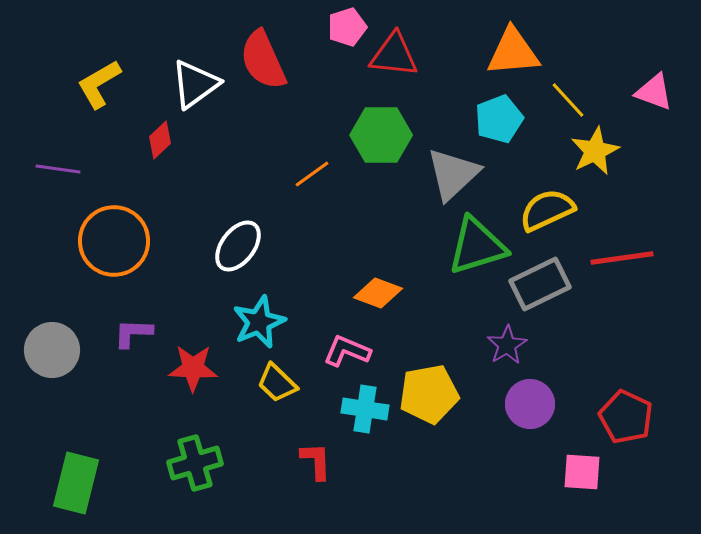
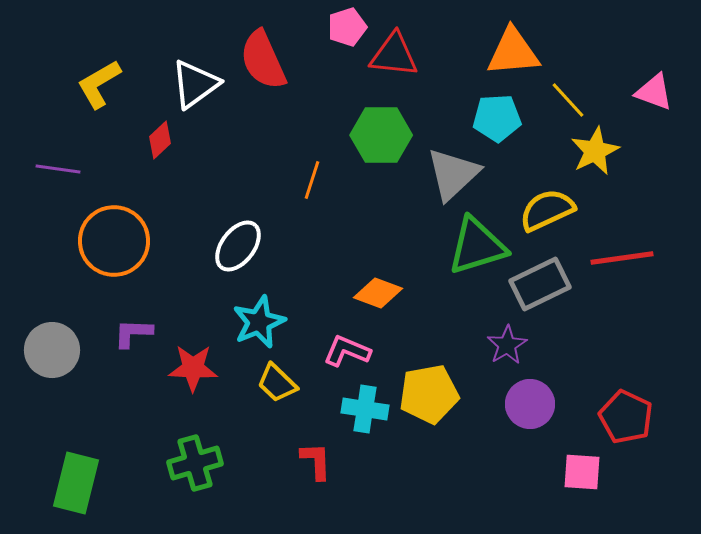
cyan pentagon: moved 2 px left, 1 px up; rotated 18 degrees clockwise
orange line: moved 6 px down; rotated 36 degrees counterclockwise
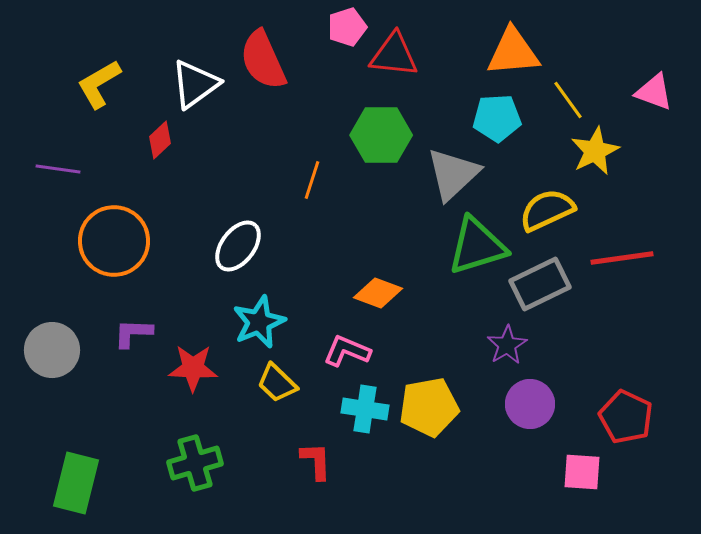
yellow line: rotated 6 degrees clockwise
yellow pentagon: moved 13 px down
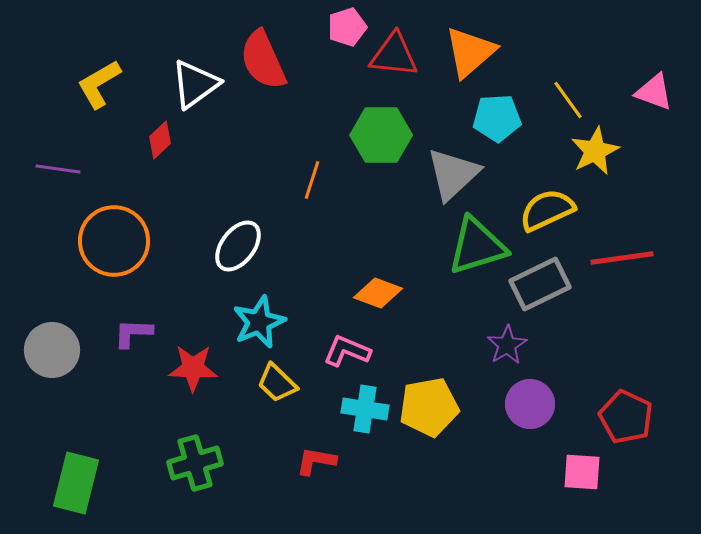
orange triangle: moved 43 px left; rotated 36 degrees counterclockwise
red L-shape: rotated 78 degrees counterclockwise
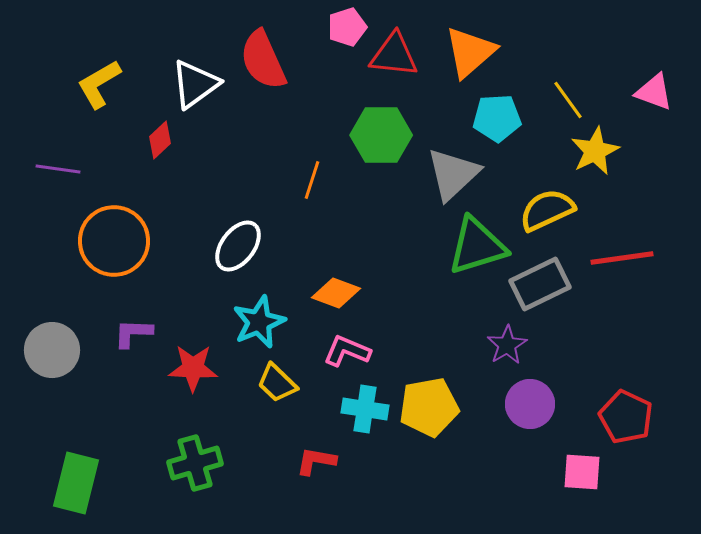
orange diamond: moved 42 px left
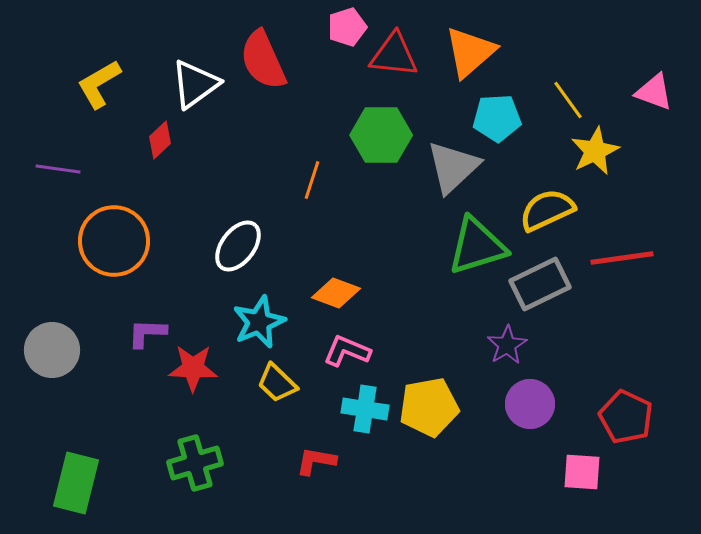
gray triangle: moved 7 px up
purple L-shape: moved 14 px right
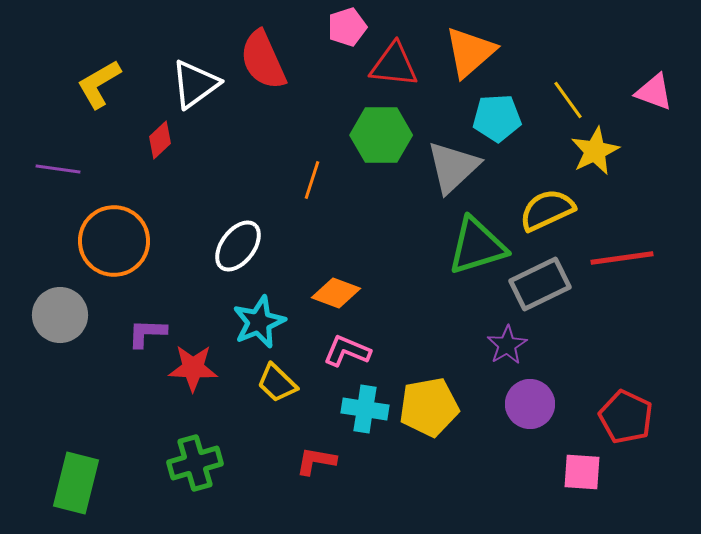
red triangle: moved 10 px down
gray circle: moved 8 px right, 35 px up
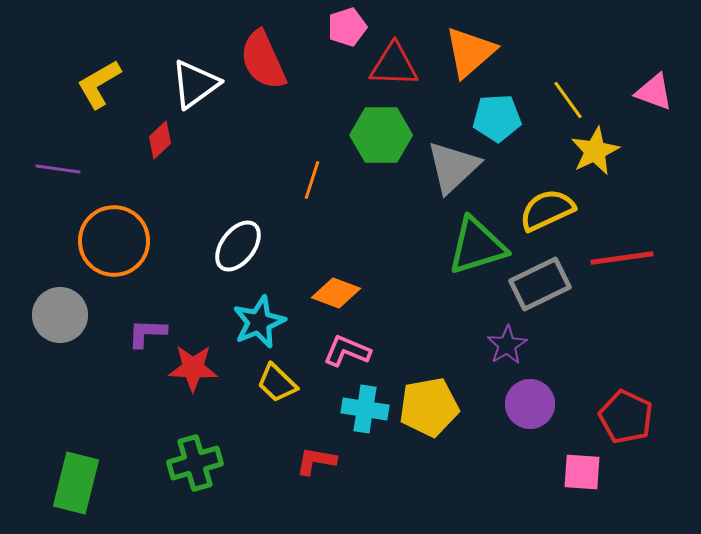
red triangle: rotated 4 degrees counterclockwise
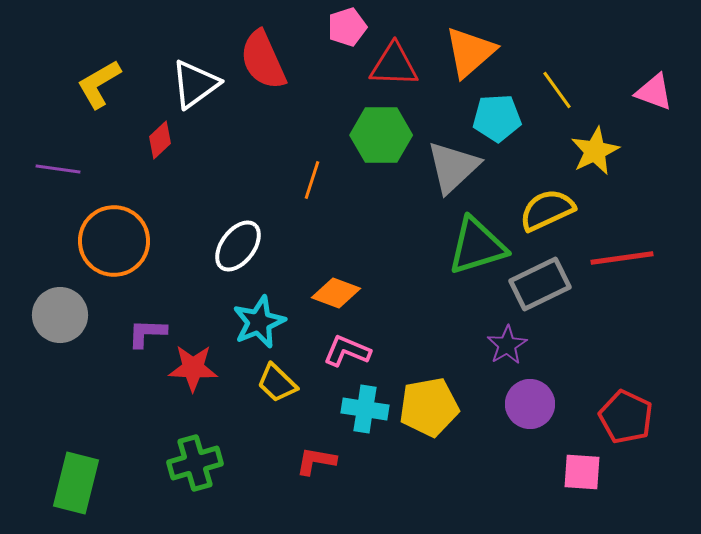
yellow line: moved 11 px left, 10 px up
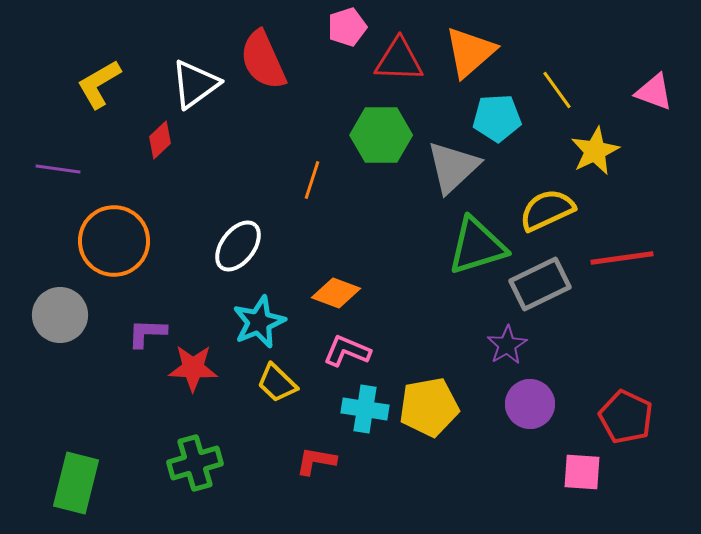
red triangle: moved 5 px right, 5 px up
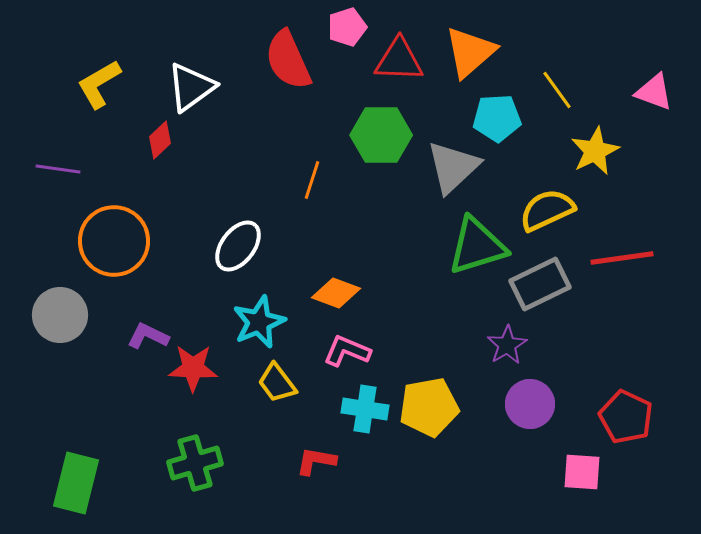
red semicircle: moved 25 px right
white triangle: moved 4 px left, 3 px down
purple L-shape: moved 1 px right, 3 px down; rotated 24 degrees clockwise
yellow trapezoid: rotated 9 degrees clockwise
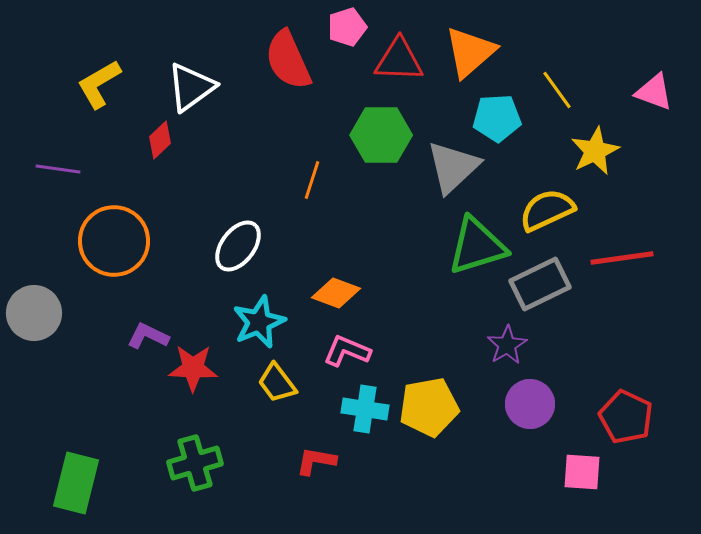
gray circle: moved 26 px left, 2 px up
